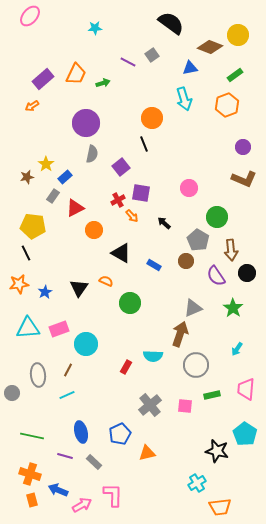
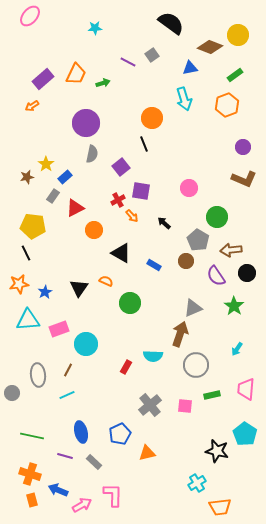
purple square at (141, 193): moved 2 px up
brown arrow at (231, 250): rotated 90 degrees clockwise
green star at (233, 308): moved 1 px right, 2 px up
cyan triangle at (28, 328): moved 8 px up
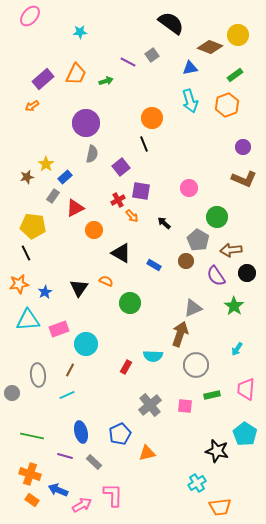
cyan star at (95, 28): moved 15 px left, 4 px down
green arrow at (103, 83): moved 3 px right, 2 px up
cyan arrow at (184, 99): moved 6 px right, 2 px down
brown line at (68, 370): moved 2 px right
orange rectangle at (32, 500): rotated 40 degrees counterclockwise
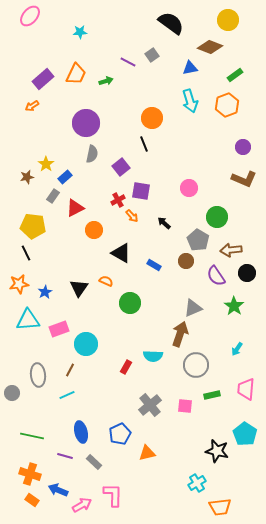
yellow circle at (238, 35): moved 10 px left, 15 px up
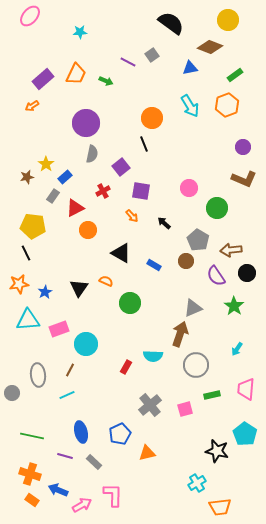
green arrow at (106, 81): rotated 40 degrees clockwise
cyan arrow at (190, 101): moved 5 px down; rotated 15 degrees counterclockwise
red cross at (118, 200): moved 15 px left, 9 px up
green circle at (217, 217): moved 9 px up
orange circle at (94, 230): moved 6 px left
pink square at (185, 406): moved 3 px down; rotated 21 degrees counterclockwise
